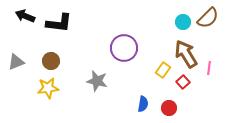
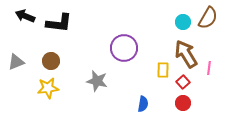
brown semicircle: rotated 15 degrees counterclockwise
yellow rectangle: rotated 35 degrees counterclockwise
red circle: moved 14 px right, 5 px up
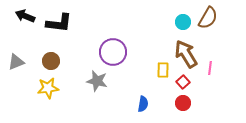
purple circle: moved 11 px left, 4 px down
pink line: moved 1 px right
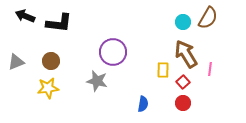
pink line: moved 1 px down
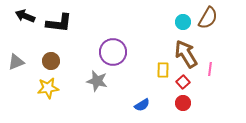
blue semicircle: moved 1 px left, 1 px down; rotated 49 degrees clockwise
